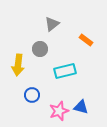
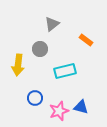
blue circle: moved 3 px right, 3 px down
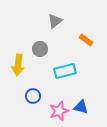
gray triangle: moved 3 px right, 3 px up
blue circle: moved 2 px left, 2 px up
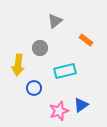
gray circle: moved 1 px up
blue circle: moved 1 px right, 8 px up
blue triangle: moved 2 px up; rotated 49 degrees counterclockwise
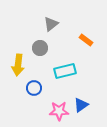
gray triangle: moved 4 px left, 3 px down
pink star: rotated 18 degrees clockwise
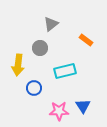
blue triangle: moved 2 px right, 1 px down; rotated 28 degrees counterclockwise
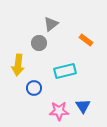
gray circle: moved 1 px left, 5 px up
